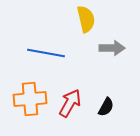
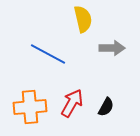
yellow semicircle: moved 3 px left
blue line: moved 2 px right, 1 px down; rotated 18 degrees clockwise
orange cross: moved 8 px down
red arrow: moved 2 px right
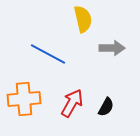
orange cross: moved 6 px left, 8 px up
